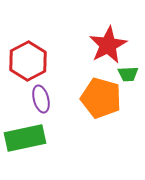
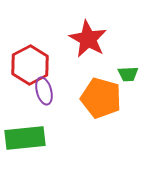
red star: moved 20 px left, 6 px up; rotated 15 degrees counterclockwise
red hexagon: moved 2 px right, 4 px down
purple ellipse: moved 3 px right, 8 px up
green rectangle: rotated 6 degrees clockwise
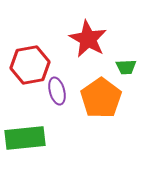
red hexagon: rotated 18 degrees clockwise
green trapezoid: moved 2 px left, 7 px up
purple ellipse: moved 13 px right
orange pentagon: rotated 21 degrees clockwise
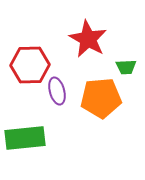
red hexagon: rotated 9 degrees clockwise
orange pentagon: rotated 30 degrees clockwise
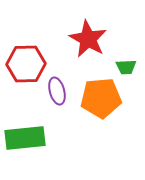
red hexagon: moved 4 px left, 1 px up
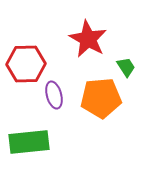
green trapezoid: rotated 120 degrees counterclockwise
purple ellipse: moved 3 px left, 4 px down
green rectangle: moved 4 px right, 4 px down
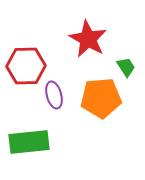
red hexagon: moved 2 px down
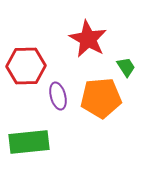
purple ellipse: moved 4 px right, 1 px down
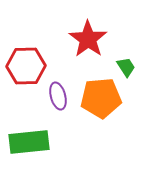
red star: rotated 6 degrees clockwise
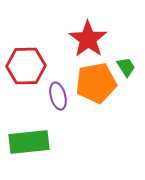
orange pentagon: moved 5 px left, 15 px up; rotated 6 degrees counterclockwise
